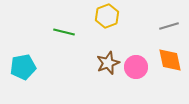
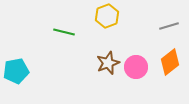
orange diamond: moved 2 px down; rotated 64 degrees clockwise
cyan pentagon: moved 7 px left, 4 px down
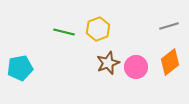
yellow hexagon: moved 9 px left, 13 px down
cyan pentagon: moved 4 px right, 3 px up
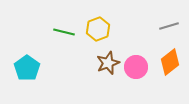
cyan pentagon: moved 7 px right; rotated 25 degrees counterclockwise
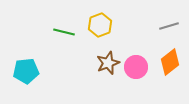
yellow hexagon: moved 2 px right, 4 px up
cyan pentagon: moved 1 px left, 3 px down; rotated 30 degrees clockwise
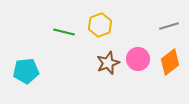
pink circle: moved 2 px right, 8 px up
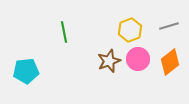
yellow hexagon: moved 30 px right, 5 px down
green line: rotated 65 degrees clockwise
brown star: moved 1 px right, 2 px up
